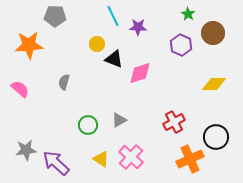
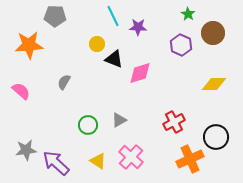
gray semicircle: rotated 14 degrees clockwise
pink semicircle: moved 1 px right, 2 px down
yellow triangle: moved 3 px left, 2 px down
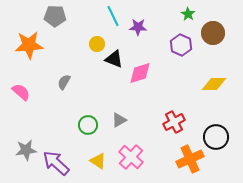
pink semicircle: moved 1 px down
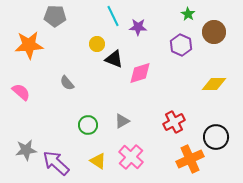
brown circle: moved 1 px right, 1 px up
gray semicircle: moved 3 px right, 1 px down; rotated 70 degrees counterclockwise
gray triangle: moved 3 px right, 1 px down
